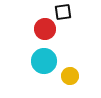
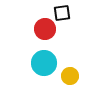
black square: moved 1 px left, 1 px down
cyan circle: moved 2 px down
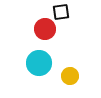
black square: moved 1 px left, 1 px up
cyan circle: moved 5 px left
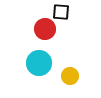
black square: rotated 12 degrees clockwise
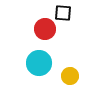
black square: moved 2 px right, 1 px down
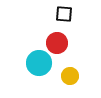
black square: moved 1 px right, 1 px down
red circle: moved 12 px right, 14 px down
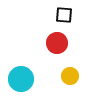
black square: moved 1 px down
cyan circle: moved 18 px left, 16 px down
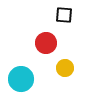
red circle: moved 11 px left
yellow circle: moved 5 px left, 8 px up
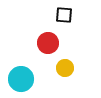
red circle: moved 2 px right
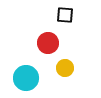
black square: moved 1 px right
cyan circle: moved 5 px right, 1 px up
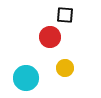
red circle: moved 2 px right, 6 px up
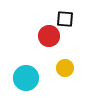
black square: moved 4 px down
red circle: moved 1 px left, 1 px up
